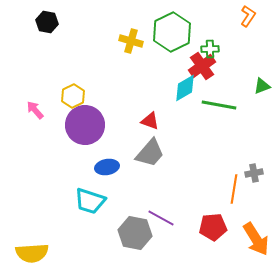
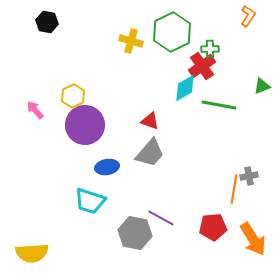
gray cross: moved 5 px left, 3 px down
orange arrow: moved 3 px left
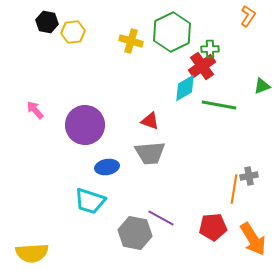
yellow hexagon: moved 64 px up; rotated 20 degrees clockwise
gray trapezoid: rotated 44 degrees clockwise
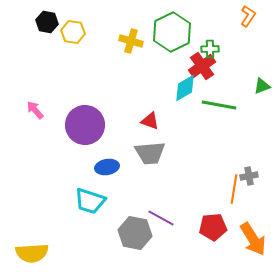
yellow hexagon: rotated 15 degrees clockwise
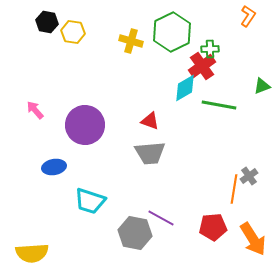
blue ellipse: moved 53 px left
gray cross: rotated 24 degrees counterclockwise
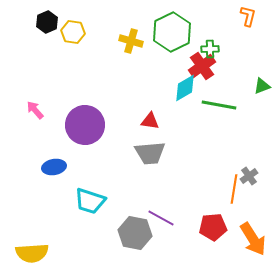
orange L-shape: rotated 20 degrees counterclockwise
black hexagon: rotated 25 degrees clockwise
red triangle: rotated 12 degrees counterclockwise
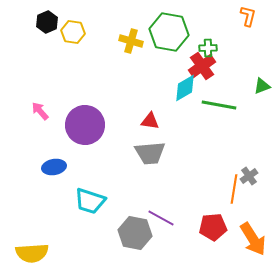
green hexagon: moved 3 px left; rotated 24 degrees counterclockwise
green cross: moved 2 px left, 1 px up
pink arrow: moved 5 px right, 1 px down
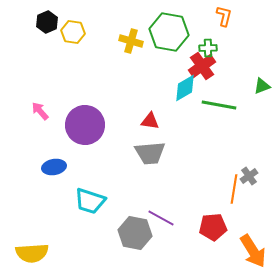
orange L-shape: moved 24 px left
orange arrow: moved 12 px down
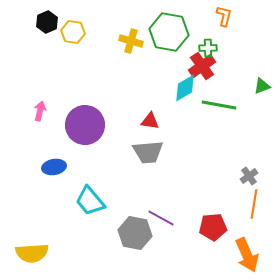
pink arrow: rotated 54 degrees clockwise
gray trapezoid: moved 2 px left, 1 px up
orange line: moved 20 px right, 15 px down
cyan trapezoid: rotated 32 degrees clockwise
orange arrow: moved 6 px left, 4 px down; rotated 8 degrees clockwise
